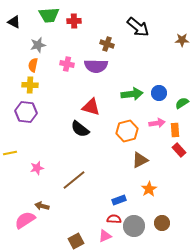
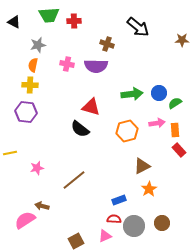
green semicircle: moved 7 px left
brown triangle: moved 2 px right, 6 px down
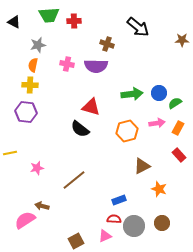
orange rectangle: moved 3 px right, 2 px up; rotated 32 degrees clockwise
red rectangle: moved 5 px down
orange star: moved 10 px right; rotated 21 degrees counterclockwise
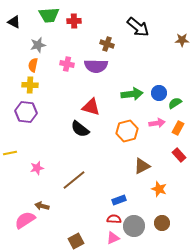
pink triangle: moved 8 px right, 2 px down
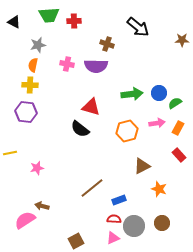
brown line: moved 18 px right, 8 px down
